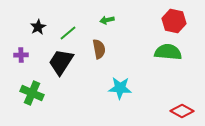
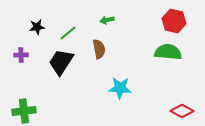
black star: moved 1 px left; rotated 21 degrees clockwise
green cross: moved 8 px left, 18 px down; rotated 30 degrees counterclockwise
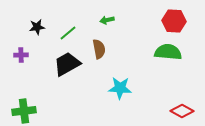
red hexagon: rotated 10 degrees counterclockwise
black trapezoid: moved 6 px right, 2 px down; rotated 28 degrees clockwise
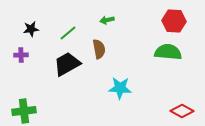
black star: moved 6 px left, 2 px down
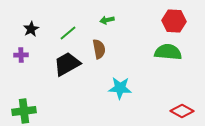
black star: rotated 21 degrees counterclockwise
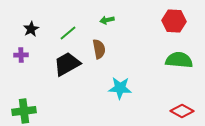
green semicircle: moved 11 px right, 8 px down
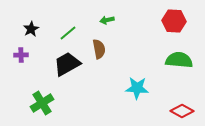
cyan star: moved 17 px right
green cross: moved 18 px right, 8 px up; rotated 25 degrees counterclockwise
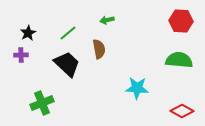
red hexagon: moved 7 px right
black star: moved 3 px left, 4 px down
black trapezoid: rotated 72 degrees clockwise
green cross: rotated 10 degrees clockwise
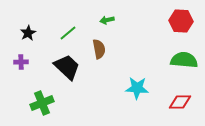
purple cross: moved 7 px down
green semicircle: moved 5 px right
black trapezoid: moved 3 px down
red diamond: moved 2 px left, 9 px up; rotated 30 degrees counterclockwise
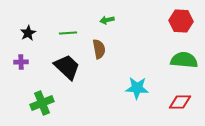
green line: rotated 36 degrees clockwise
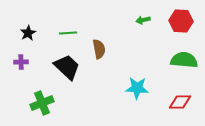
green arrow: moved 36 px right
